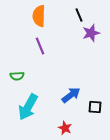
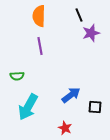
purple line: rotated 12 degrees clockwise
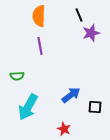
red star: moved 1 px left, 1 px down
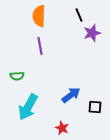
purple star: moved 1 px right
red star: moved 2 px left, 1 px up
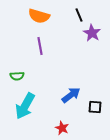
orange semicircle: rotated 75 degrees counterclockwise
purple star: rotated 24 degrees counterclockwise
cyan arrow: moved 3 px left, 1 px up
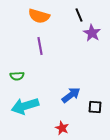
cyan arrow: rotated 44 degrees clockwise
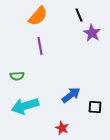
orange semicircle: moved 1 px left; rotated 65 degrees counterclockwise
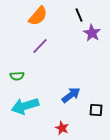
purple line: rotated 54 degrees clockwise
black square: moved 1 px right, 3 px down
